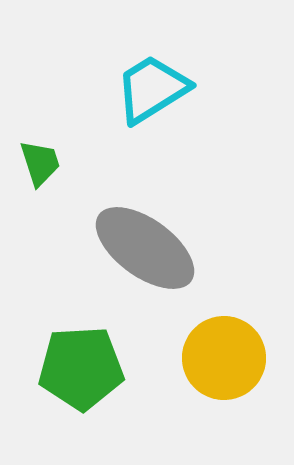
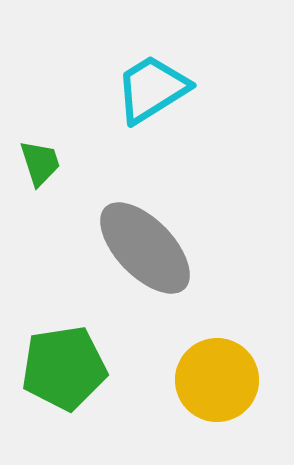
gray ellipse: rotated 10 degrees clockwise
yellow circle: moved 7 px left, 22 px down
green pentagon: moved 17 px left; rotated 6 degrees counterclockwise
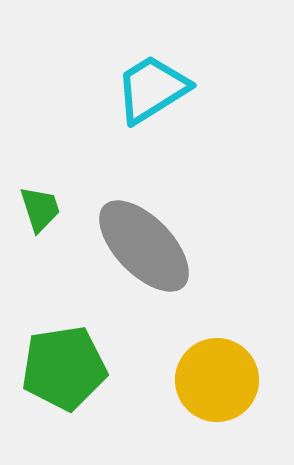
green trapezoid: moved 46 px down
gray ellipse: moved 1 px left, 2 px up
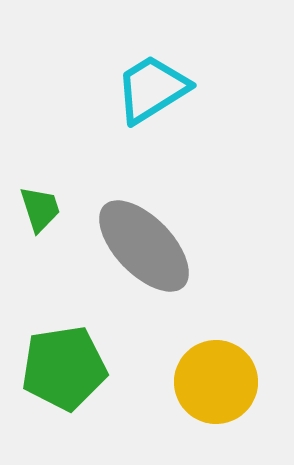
yellow circle: moved 1 px left, 2 px down
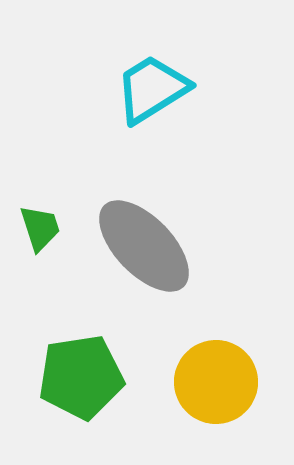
green trapezoid: moved 19 px down
green pentagon: moved 17 px right, 9 px down
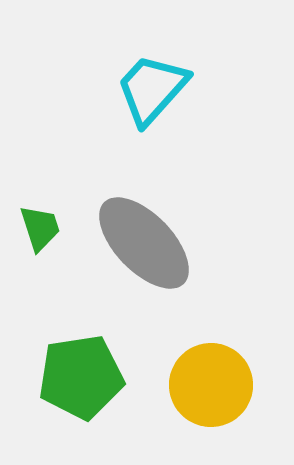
cyan trapezoid: rotated 16 degrees counterclockwise
gray ellipse: moved 3 px up
yellow circle: moved 5 px left, 3 px down
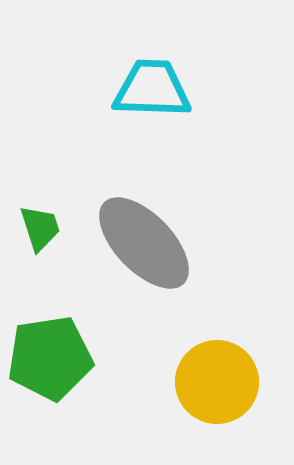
cyan trapezoid: rotated 50 degrees clockwise
green pentagon: moved 31 px left, 19 px up
yellow circle: moved 6 px right, 3 px up
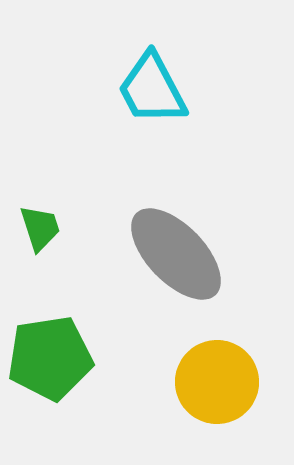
cyan trapezoid: rotated 120 degrees counterclockwise
gray ellipse: moved 32 px right, 11 px down
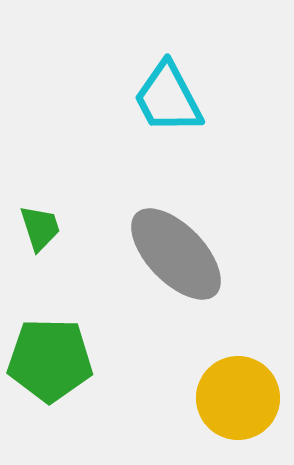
cyan trapezoid: moved 16 px right, 9 px down
green pentagon: moved 2 px down; rotated 10 degrees clockwise
yellow circle: moved 21 px right, 16 px down
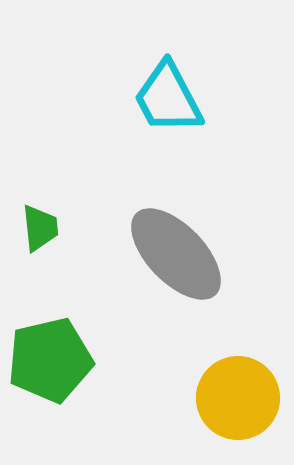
green trapezoid: rotated 12 degrees clockwise
green pentagon: rotated 14 degrees counterclockwise
